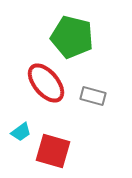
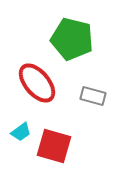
green pentagon: moved 2 px down
red ellipse: moved 9 px left
red square: moved 1 px right, 5 px up
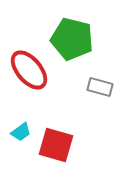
red ellipse: moved 8 px left, 13 px up
gray rectangle: moved 7 px right, 9 px up
red square: moved 2 px right, 1 px up
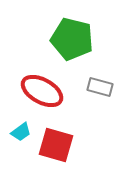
red ellipse: moved 13 px right, 21 px down; rotated 21 degrees counterclockwise
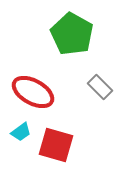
green pentagon: moved 5 px up; rotated 15 degrees clockwise
gray rectangle: rotated 30 degrees clockwise
red ellipse: moved 9 px left, 1 px down
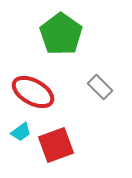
green pentagon: moved 11 px left; rotated 6 degrees clockwise
red square: rotated 36 degrees counterclockwise
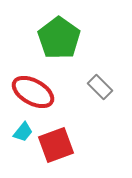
green pentagon: moved 2 px left, 4 px down
cyan trapezoid: moved 2 px right; rotated 15 degrees counterclockwise
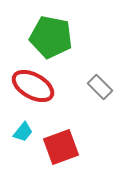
green pentagon: moved 8 px left, 1 px up; rotated 24 degrees counterclockwise
red ellipse: moved 6 px up
red square: moved 5 px right, 2 px down
